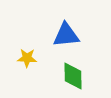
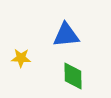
yellow star: moved 6 px left
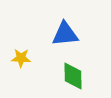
blue triangle: moved 1 px left, 1 px up
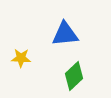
green diamond: moved 1 px right; rotated 48 degrees clockwise
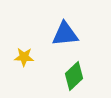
yellow star: moved 3 px right, 1 px up
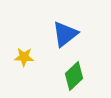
blue triangle: rotated 32 degrees counterclockwise
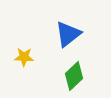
blue triangle: moved 3 px right
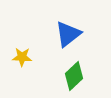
yellow star: moved 2 px left
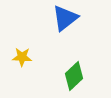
blue triangle: moved 3 px left, 16 px up
